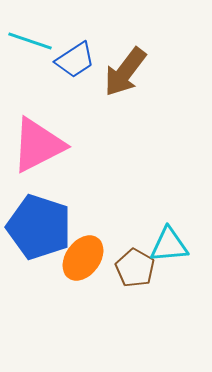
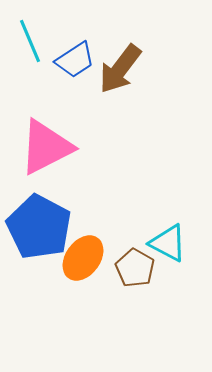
cyan line: rotated 48 degrees clockwise
brown arrow: moved 5 px left, 3 px up
pink triangle: moved 8 px right, 2 px down
blue pentagon: rotated 10 degrees clockwise
cyan triangle: moved 1 px left, 2 px up; rotated 33 degrees clockwise
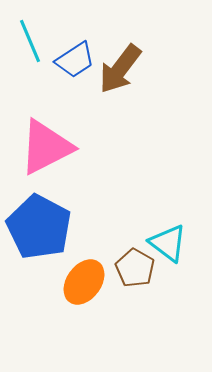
cyan triangle: rotated 9 degrees clockwise
orange ellipse: moved 1 px right, 24 px down
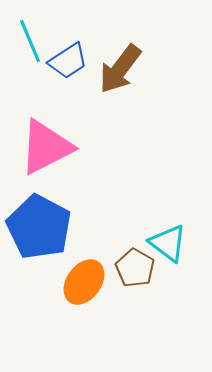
blue trapezoid: moved 7 px left, 1 px down
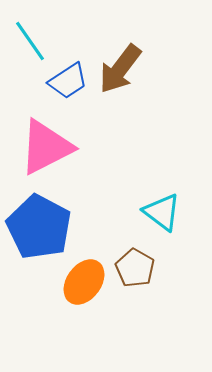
cyan line: rotated 12 degrees counterclockwise
blue trapezoid: moved 20 px down
cyan triangle: moved 6 px left, 31 px up
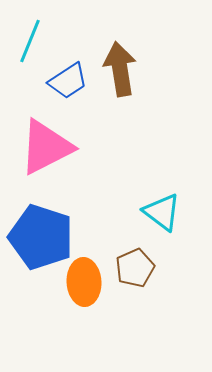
cyan line: rotated 57 degrees clockwise
brown arrow: rotated 134 degrees clockwise
blue pentagon: moved 2 px right, 10 px down; rotated 10 degrees counterclockwise
brown pentagon: rotated 18 degrees clockwise
orange ellipse: rotated 39 degrees counterclockwise
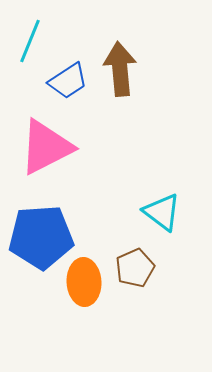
brown arrow: rotated 4 degrees clockwise
blue pentagon: rotated 22 degrees counterclockwise
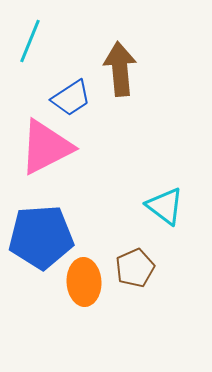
blue trapezoid: moved 3 px right, 17 px down
cyan triangle: moved 3 px right, 6 px up
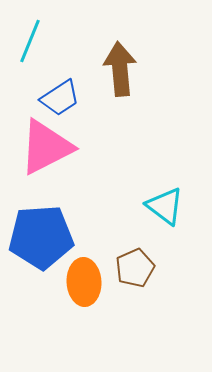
blue trapezoid: moved 11 px left
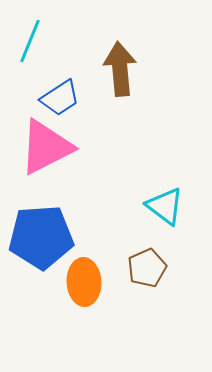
brown pentagon: moved 12 px right
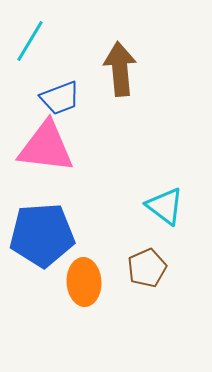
cyan line: rotated 9 degrees clockwise
blue trapezoid: rotated 12 degrees clockwise
pink triangle: rotated 34 degrees clockwise
blue pentagon: moved 1 px right, 2 px up
